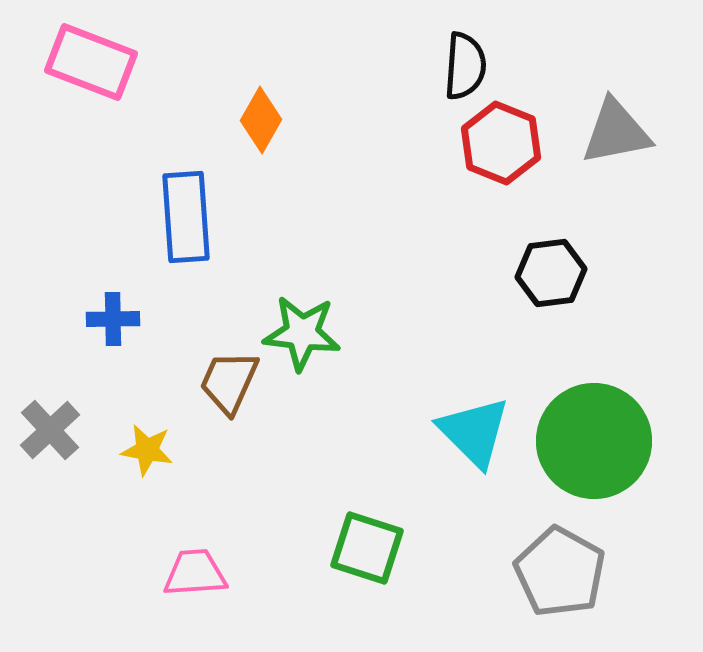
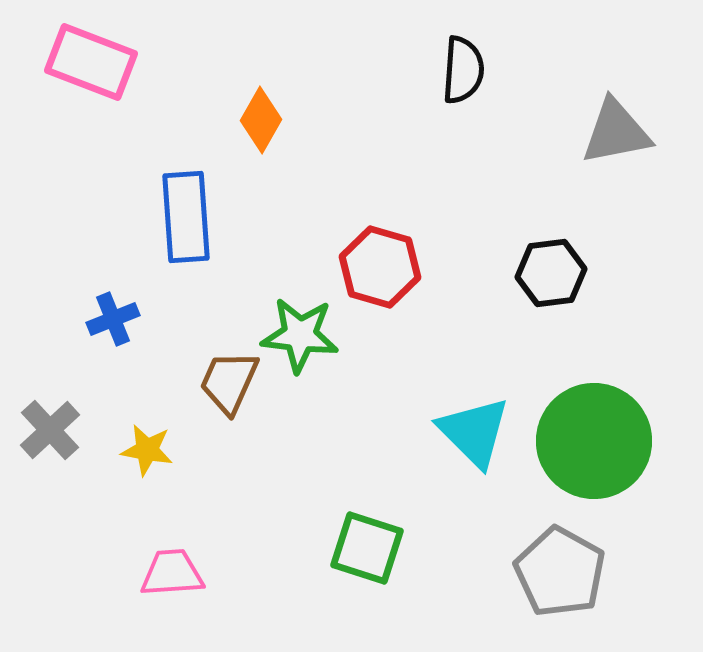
black semicircle: moved 2 px left, 4 px down
red hexagon: moved 121 px left, 124 px down; rotated 6 degrees counterclockwise
blue cross: rotated 21 degrees counterclockwise
green star: moved 2 px left, 2 px down
pink trapezoid: moved 23 px left
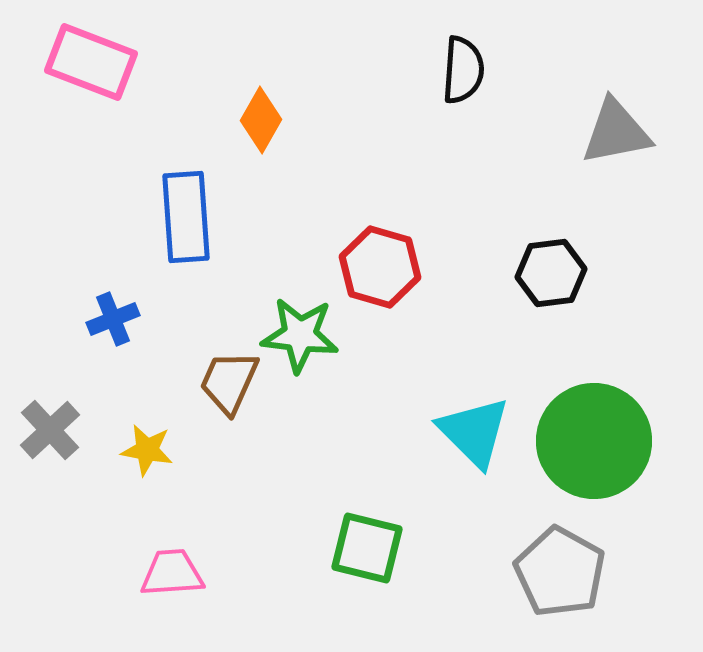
green square: rotated 4 degrees counterclockwise
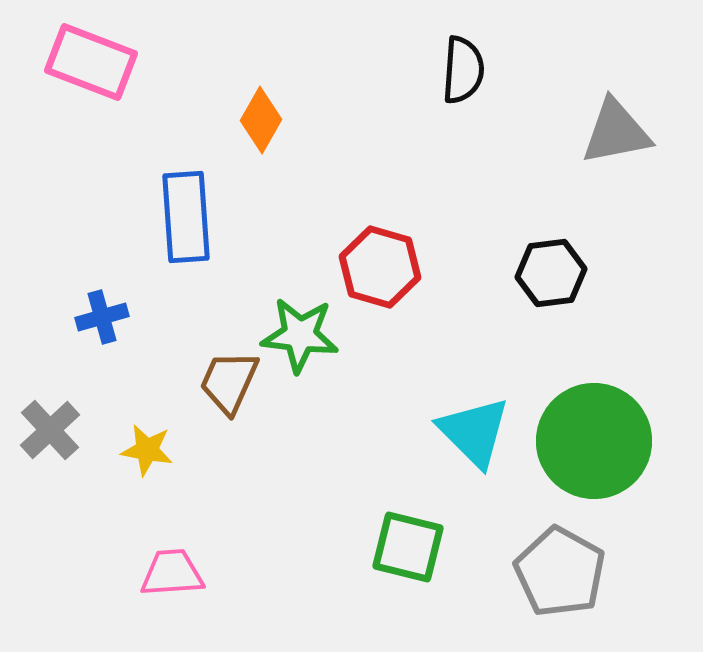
blue cross: moved 11 px left, 2 px up; rotated 6 degrees clockwise
green square: moved 41 px right, 1 px up
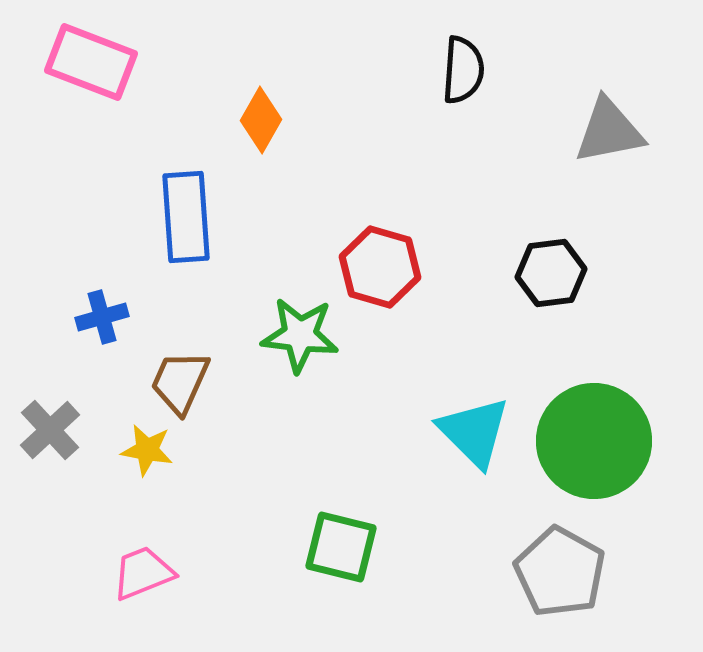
gray triangle: moved 7 px left, 1 px up
brown trapezoid: moved 49 px left
green square: moved 67 px left
pink trapezoid: moved 29 px left; rotated 18 degrees counterclockwise
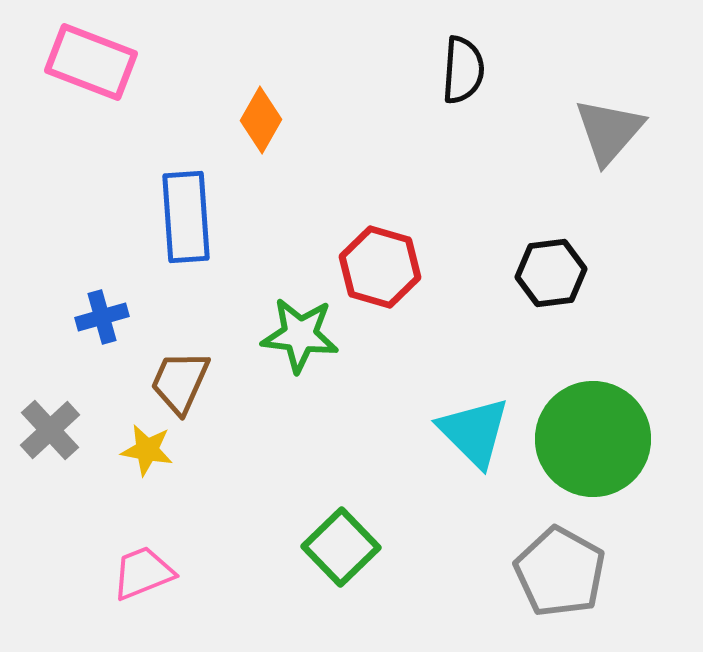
gray triangle: rotated 38 degrees counterclockwise
green circle: moved 1 px left, 2 px up
green square: rotated 32 degrees clockwise
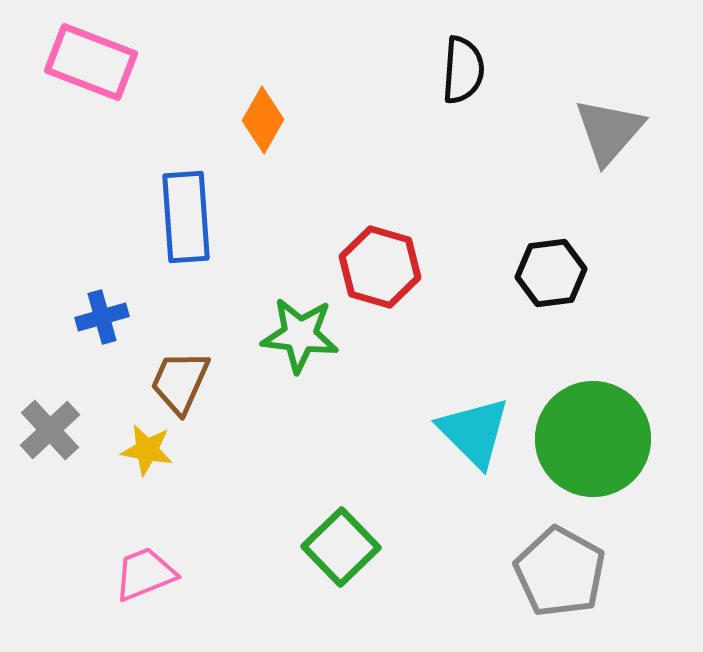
orange diamond: moved 2 px right
pink trapezoid: moved 2 px right, 1 px down
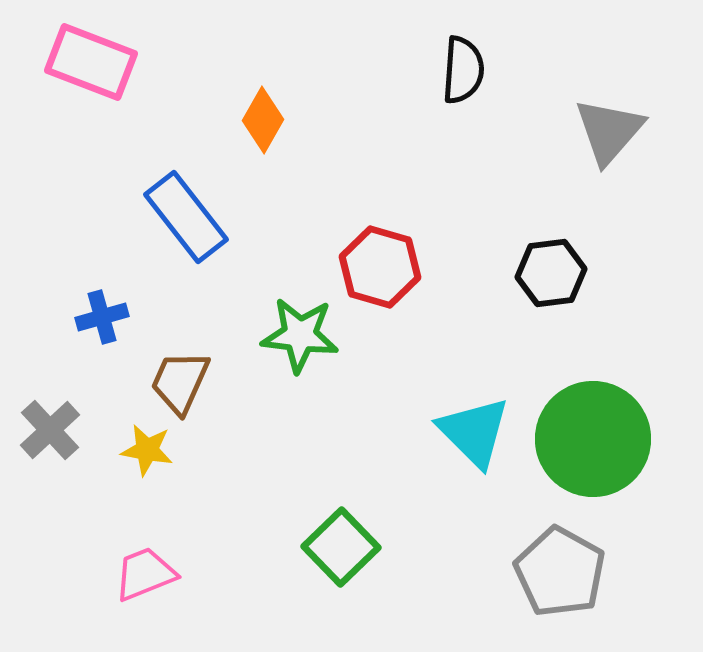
blue rectangle: rotated 34 degrees counterclockwise
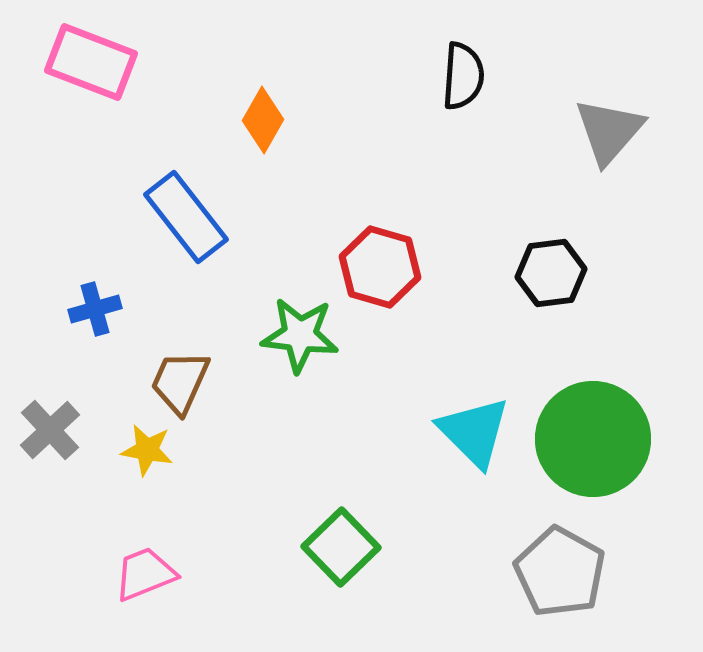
black semicircle: moved 6 px down
blue cross: moved 7 px left, 8 px up
